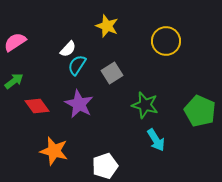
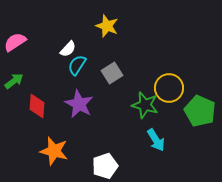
yellow circle: moved 3 px right, 47 px down
red diamond: rotated 40 degrees clockwise
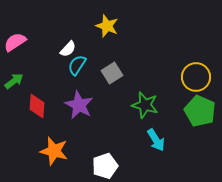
yellow circle: moved 27 px right, 11 px up
purple star: moved 1 px down
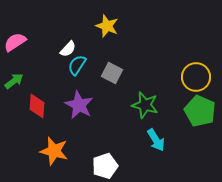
gray square: rotated 30 degrees counterclockwise
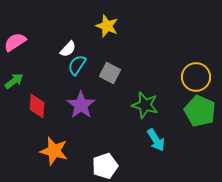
gray square: moved 2 px left
purple star: moved 2 px right; rotated 8 degrees clockwise
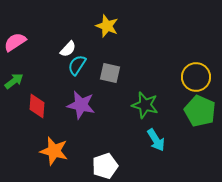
gray square: rotated 15 degrees counterclockwise
purple star: rotated 24 degrees counterclockwise
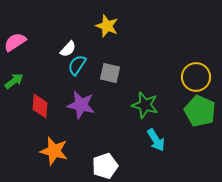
red diamond: moved 3 px right
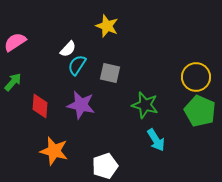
green arrow: moved 1 px left, 1 px down; rotated 12 degrees counterclockwise
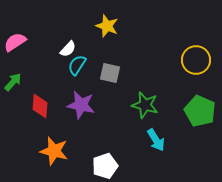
yellow circle: moved 17 px up
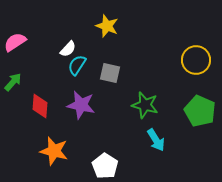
white pentagon: rotated 20 degrees counterclockwise
